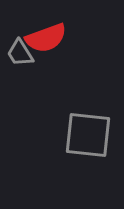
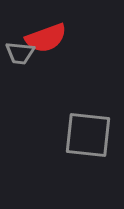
gray trapezoid: rotated 52 degrees counterclockwise
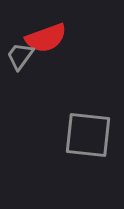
gray trapezoid: moved 3 px down; rotated 120 degrees clockwise
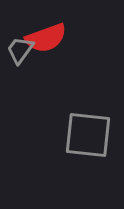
gray trapezoid: moved 6 px up
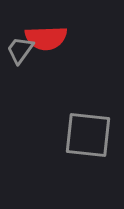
red semicircle: rotated 18 degrees clockwise
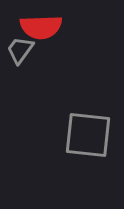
red semicircle: moved 5 px left, 11 px up
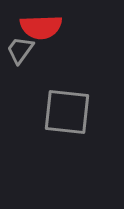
gray square: moved 21 px left, 23 px up
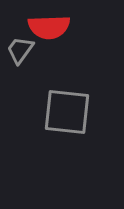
red semicircle: moved 8 px right
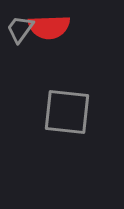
gray trapezoid: moved 21 px up
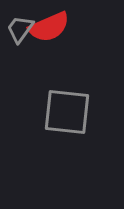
red semicircle: rotated 21 degrees counterclockwise
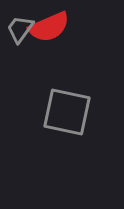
gray square: rotated 6 degrees clockwise
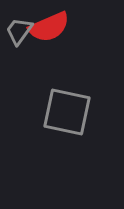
gray trapezoid: moved 1 px left, 2 px down
